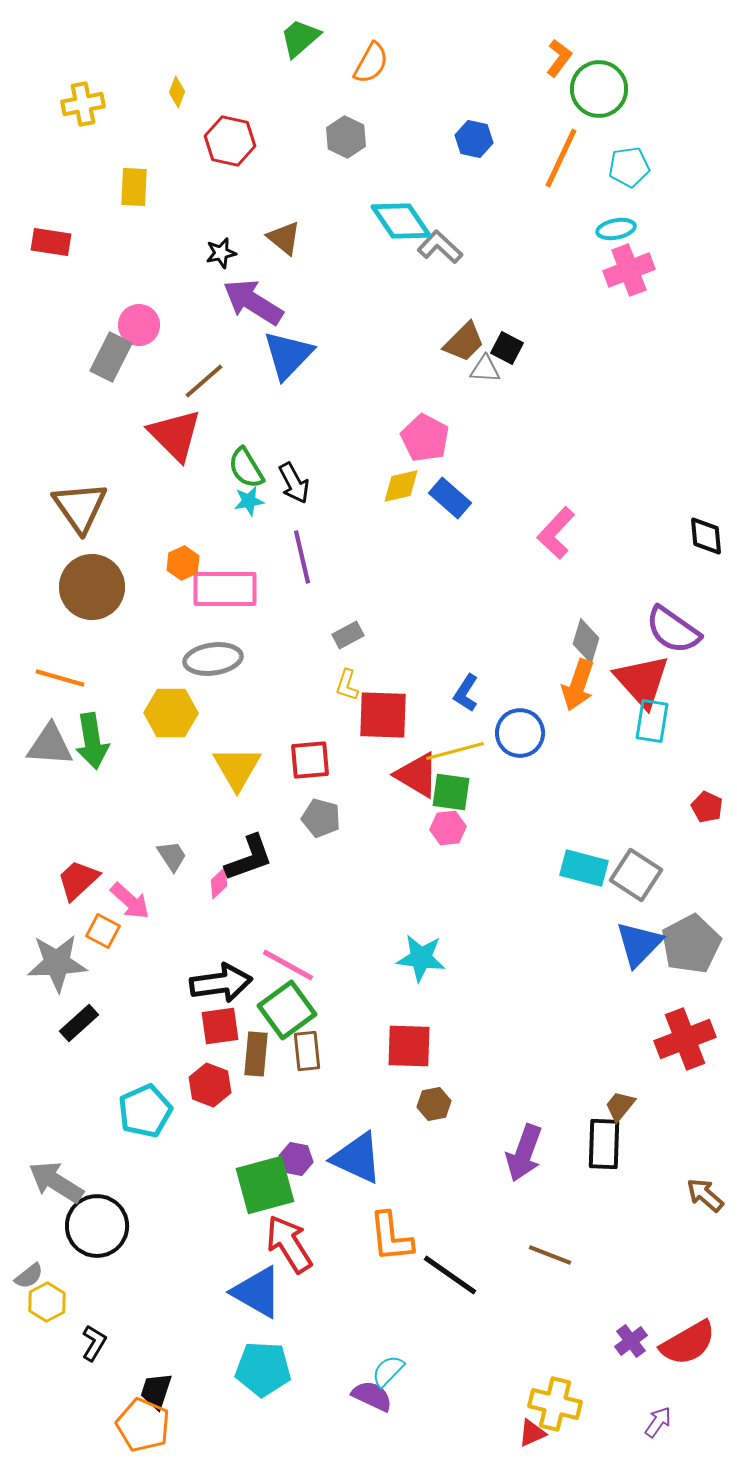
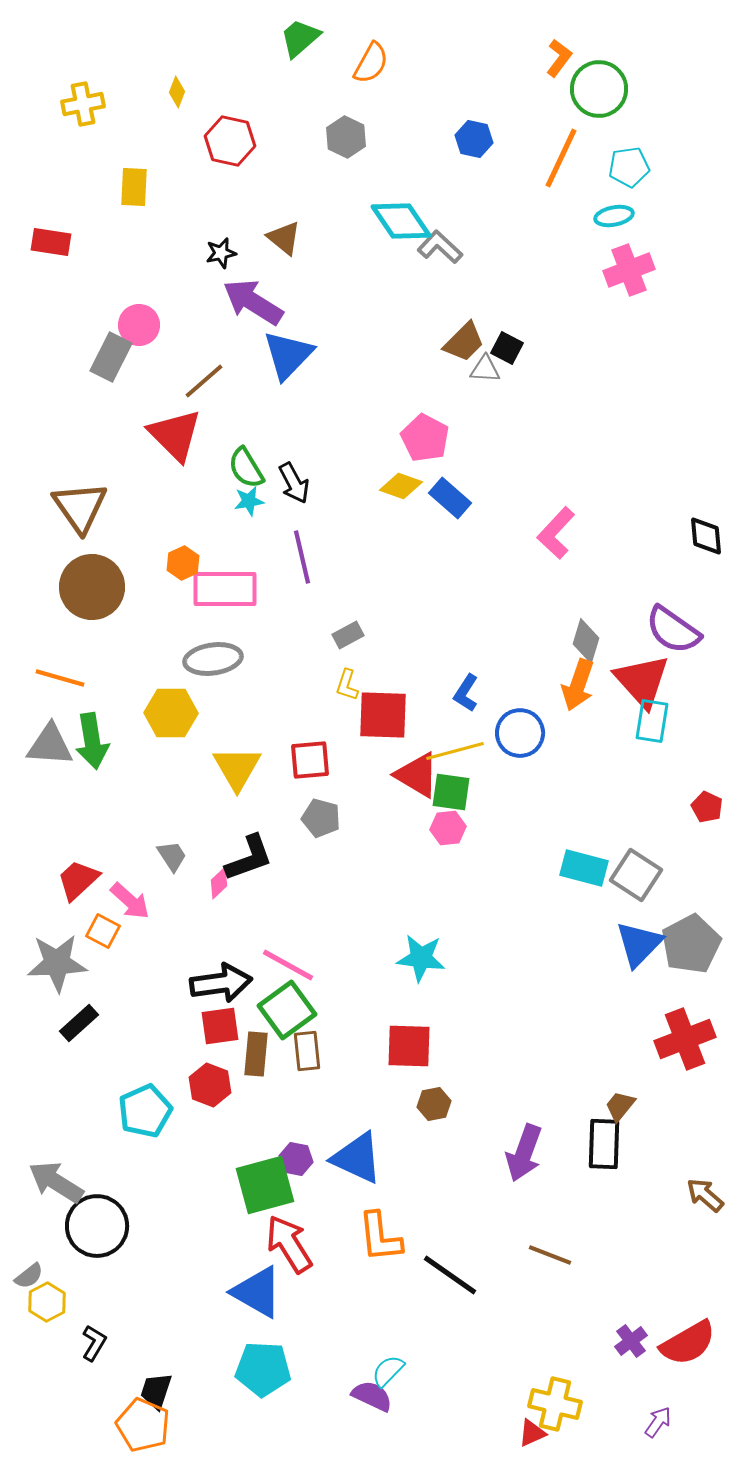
cyan ellipse at (616, 229): moved 2 px left, 13 px up
yellow diamond at (401, 486): rotated 33 degrees clockwise
orange L-shape at (391, 1237): moved 11 px left
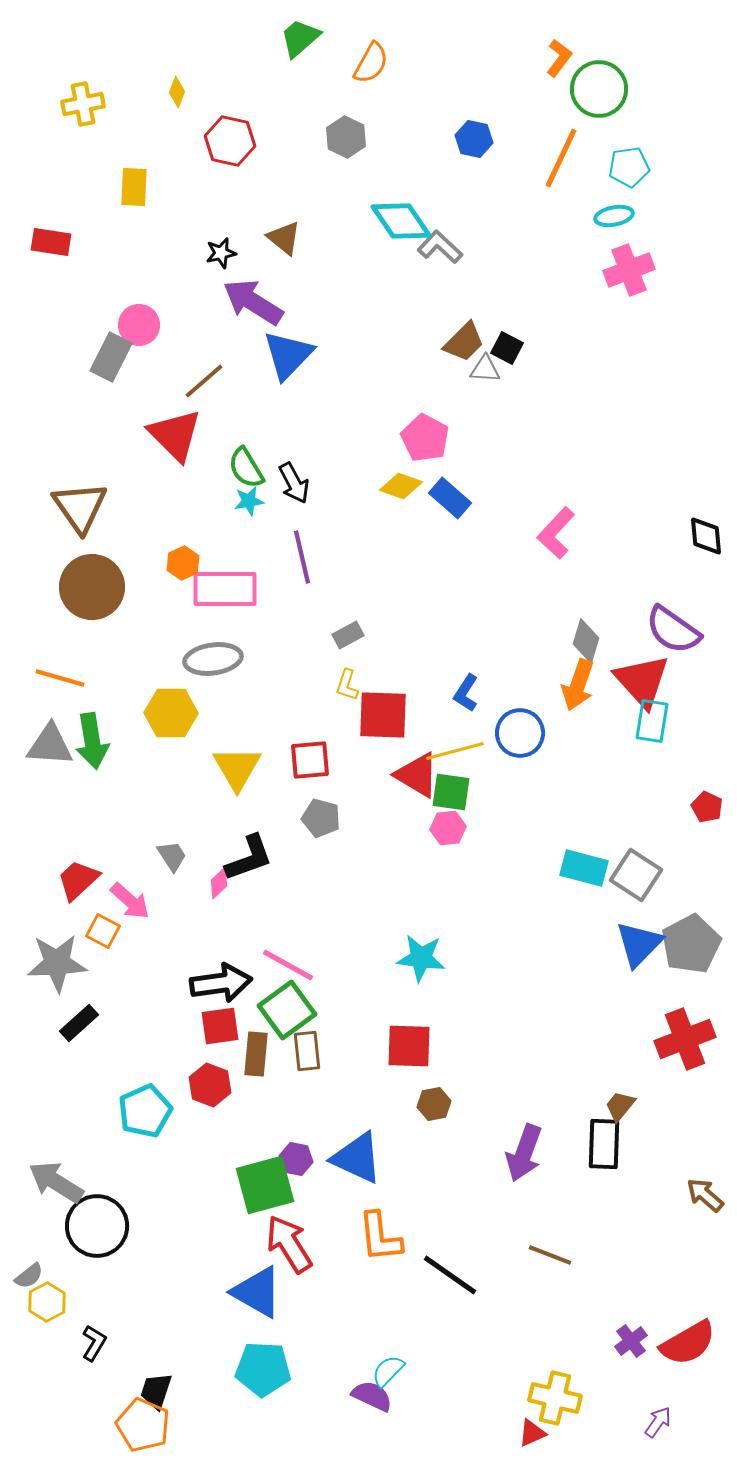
yellow cross at (555, 1404): moved 6 px up
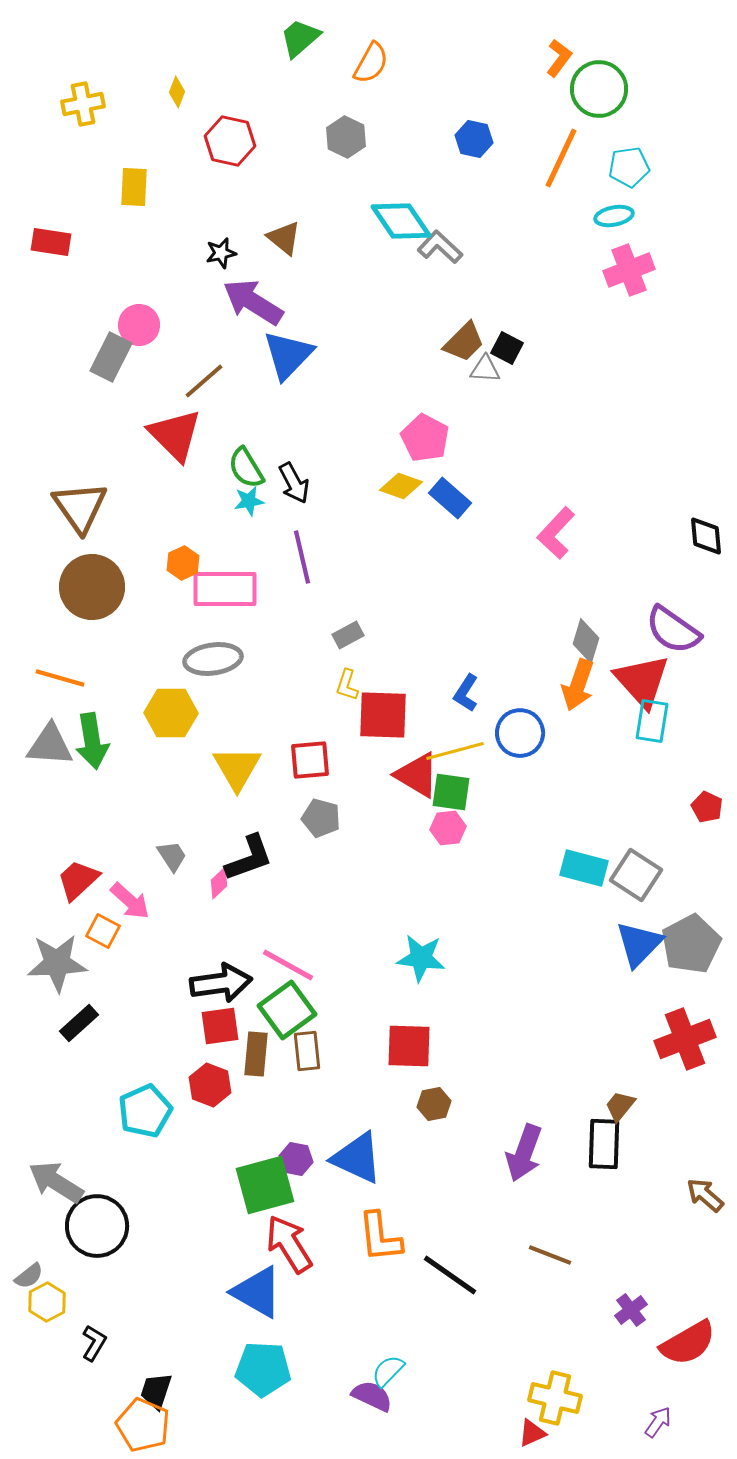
purple cross at (631, 1341): moved 31 px up
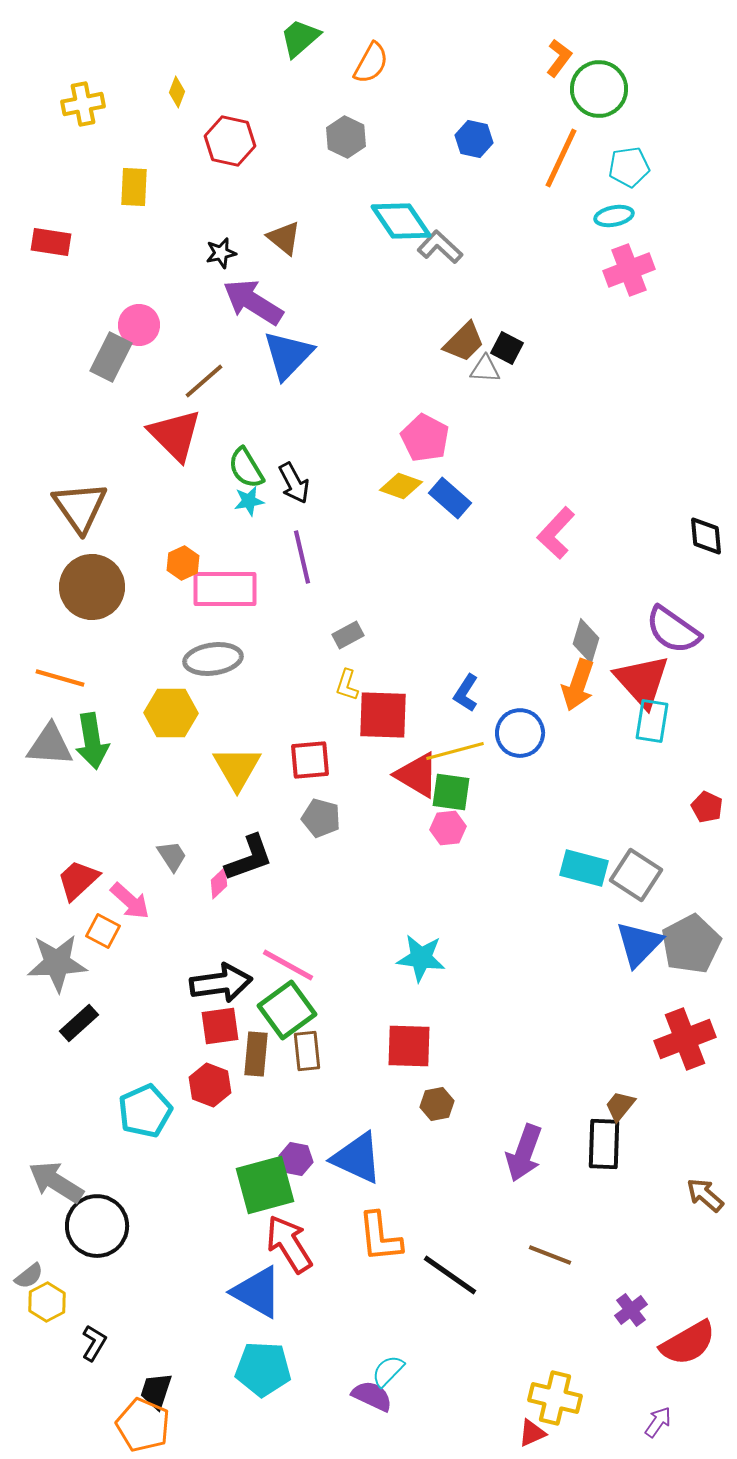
brown hexagon at (434, 1104): moved 3 px right
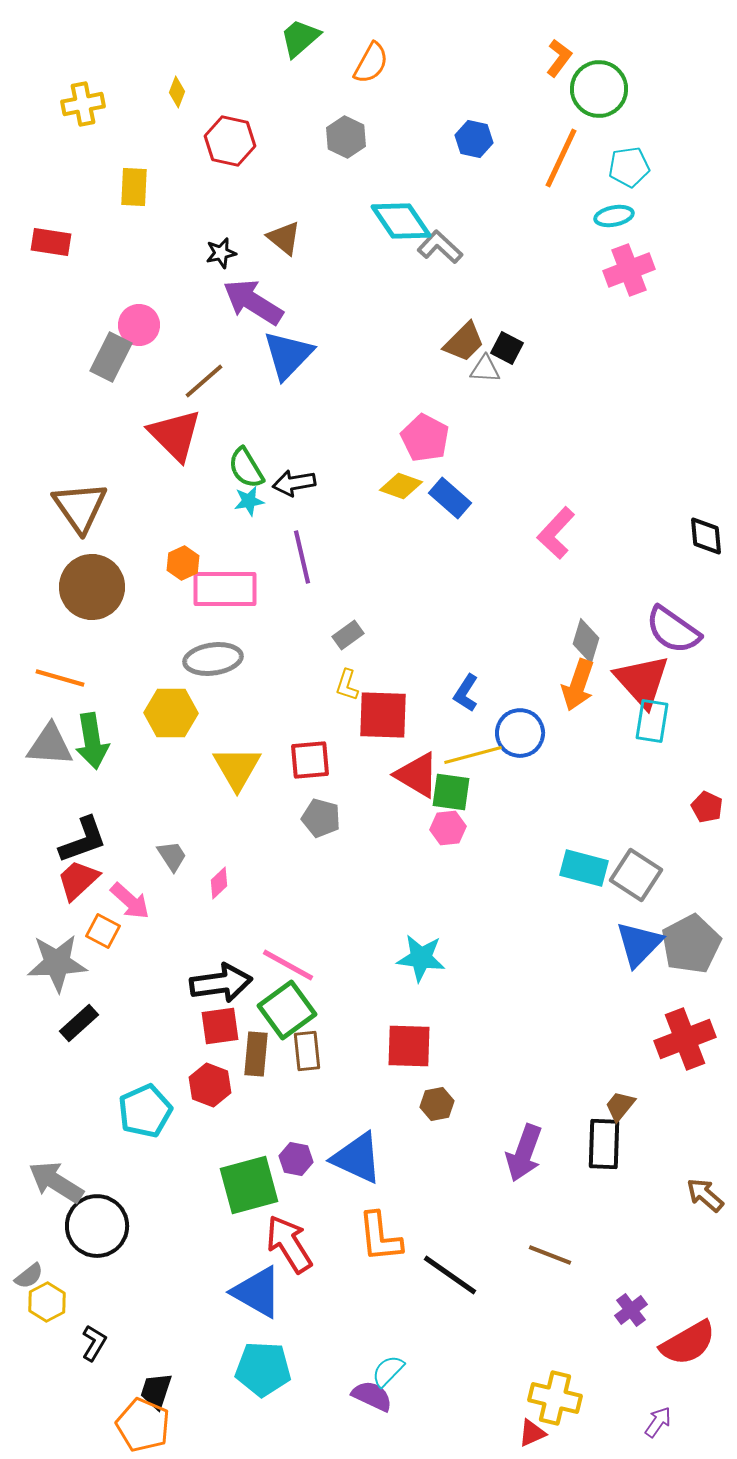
black arrow at (294, 483): rotated 108 degrees clockwise
gray rectangle at (348, 635): rotated 8 degrees counterclockwise
yellow line at (455, 751): moved 18 px right, 4 px down
black L-shape at (249, 858): moved 166 px left, 18 px up
green square at (265, 1185): moved 16 px left
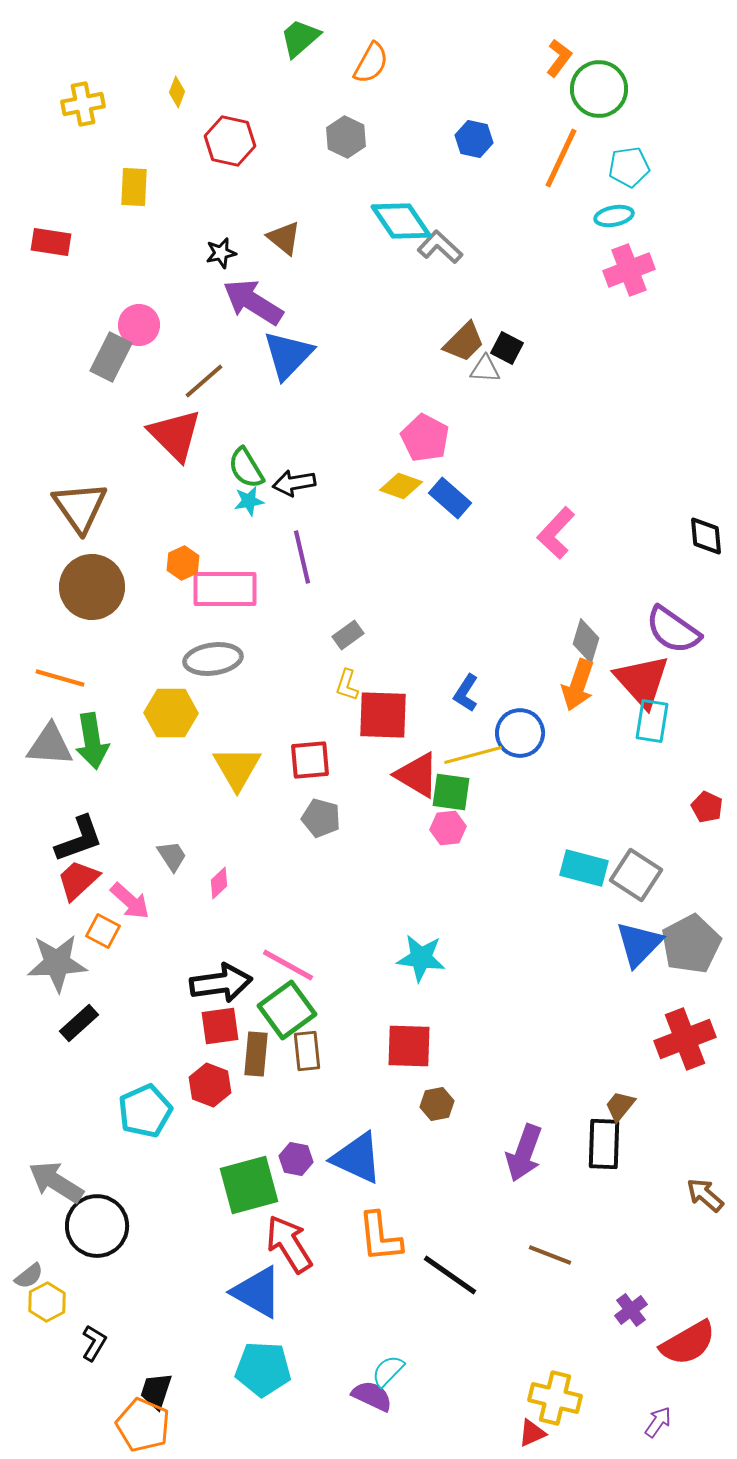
black L-shape at (83, 840): moved 4 px left, 1 px up
